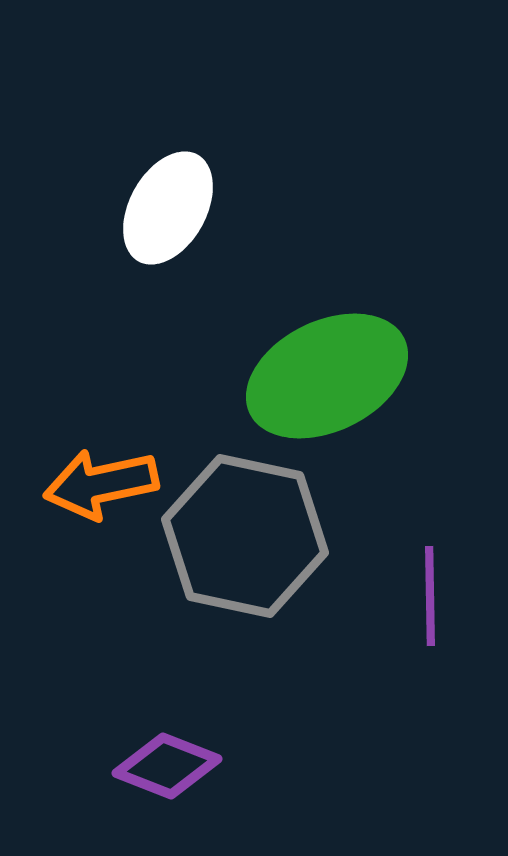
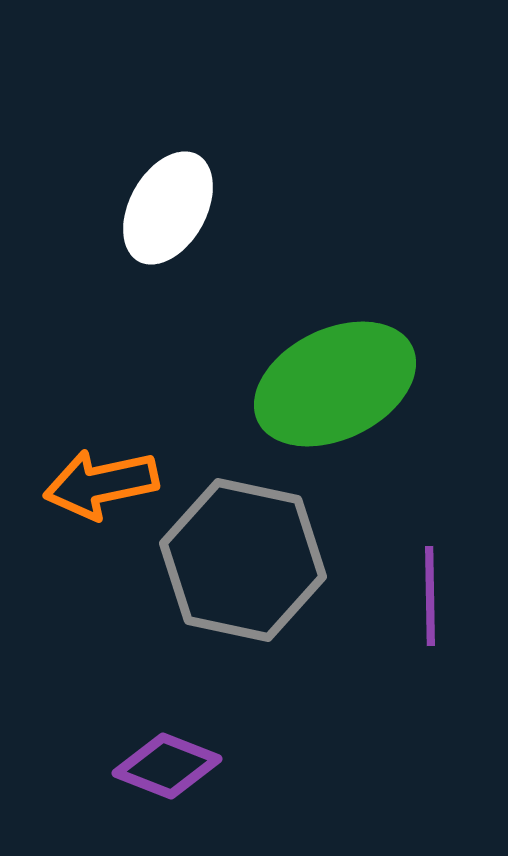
green ellipse: moved 8 px right, 8 px down
gray hexagon: moved 2 px left, 24 px down
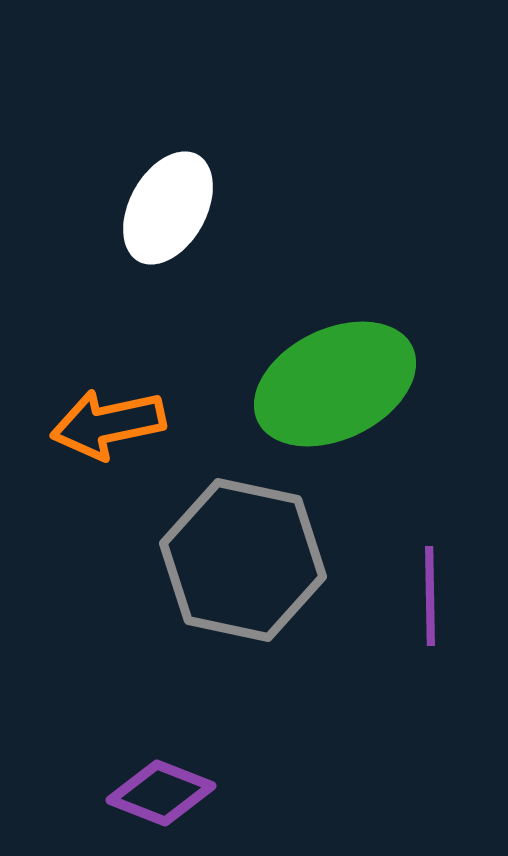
orange arrow: moved 7 px right, 60 px up
purple diamond: moved 6 px left, 27 px down
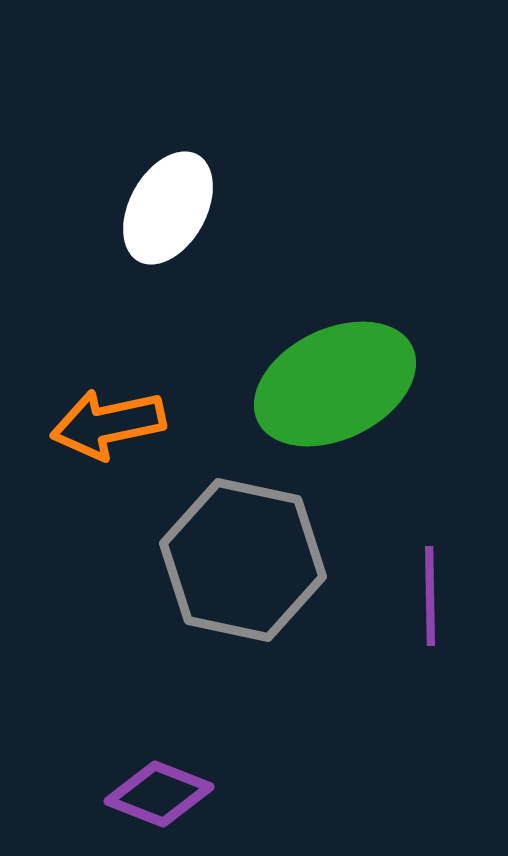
purple diamond: moved 2 px left, 1 px down
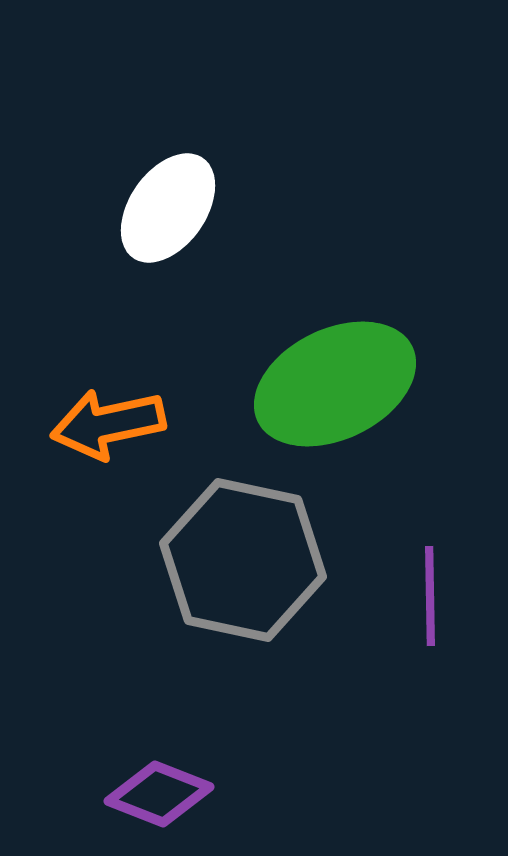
white ellipse: rotated 6 degrees clockwise
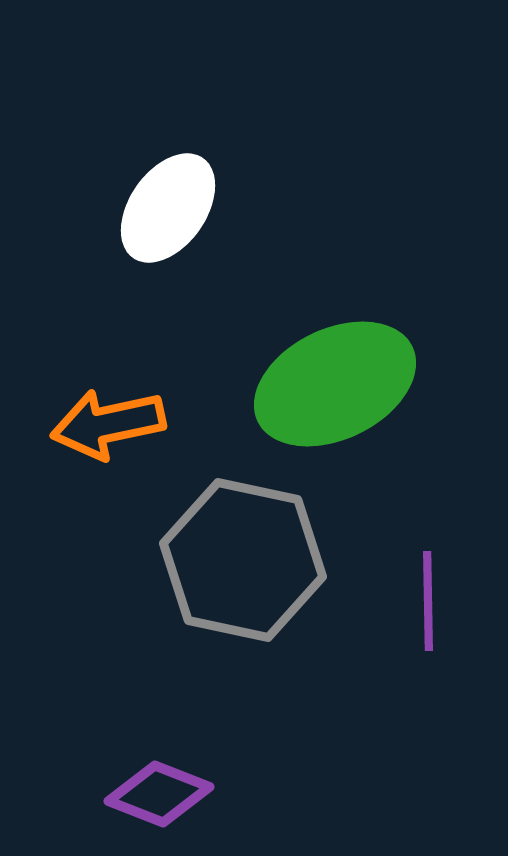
purple line: moved 2 px left, 5 px down
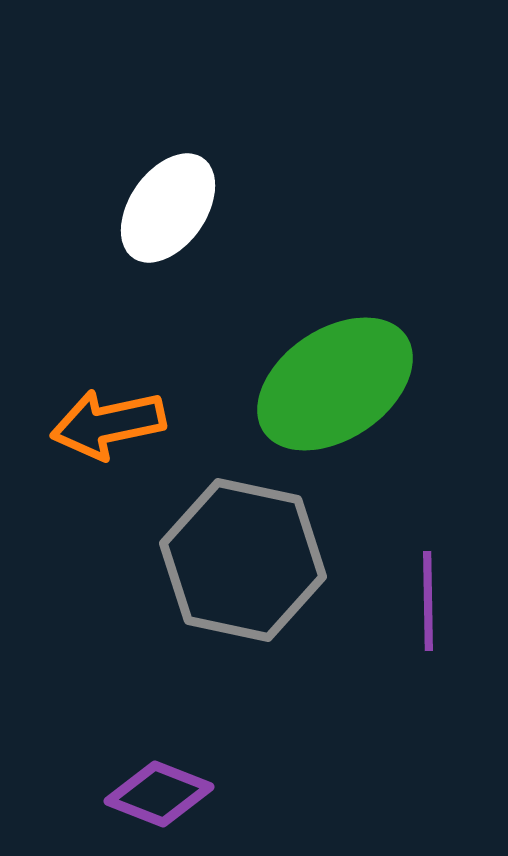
green ellipse: rotated 8 degrees counterclockwise
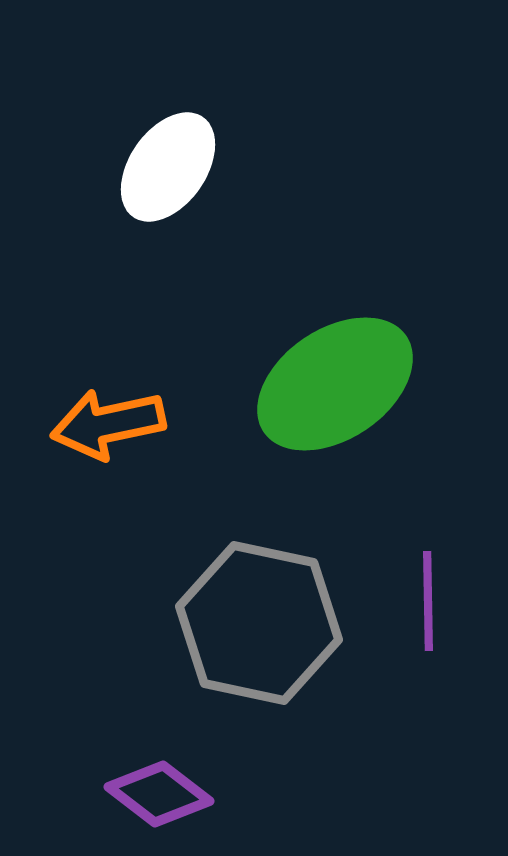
white ellipse: moved 41 px up
gray hexagon: moved 16 px right, 63 px down
purple diamond: rotated 16 degrees clockwise
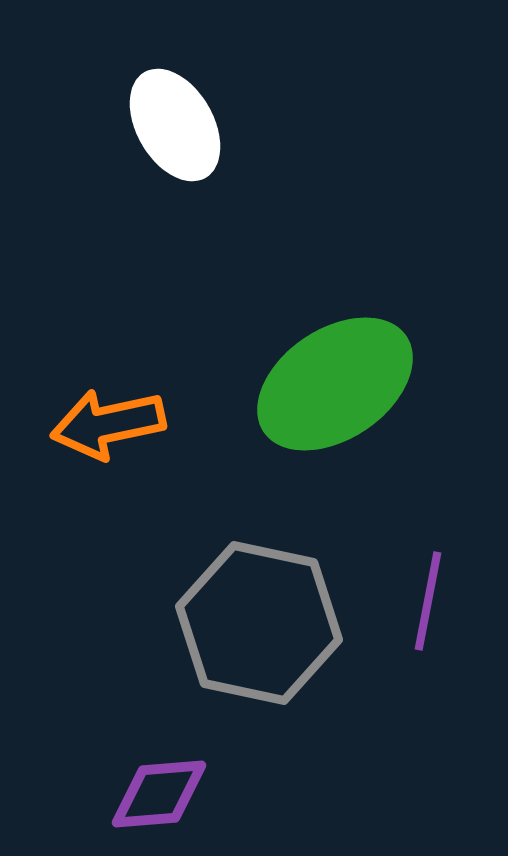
white ellipse: moved 7 px right, 42 px up; rotated 65 degrees counterclockwise
purple line: rotated 12 degrees clockwise
purple diamond: rotated 42 degrees counterclockwise
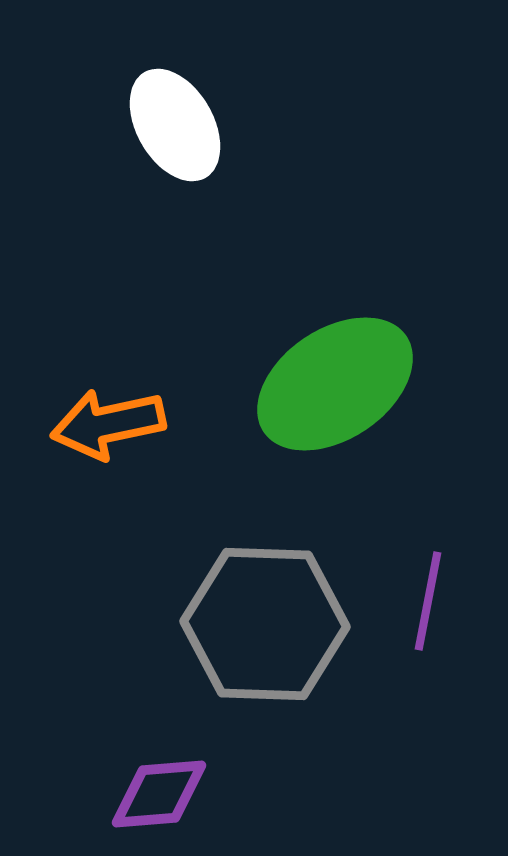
gray hexagon: moved 6 px right, 1 px down; rotated 10 degrees counterclockwise
